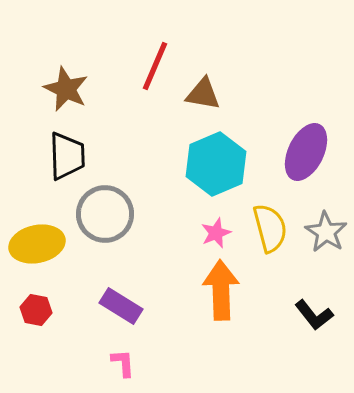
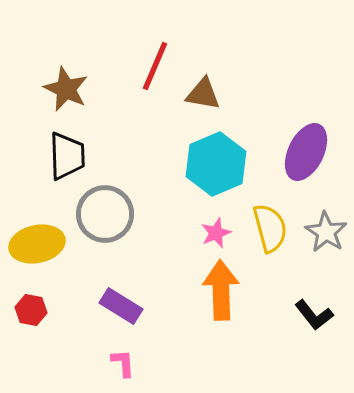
red hexagon: moved 5 px left
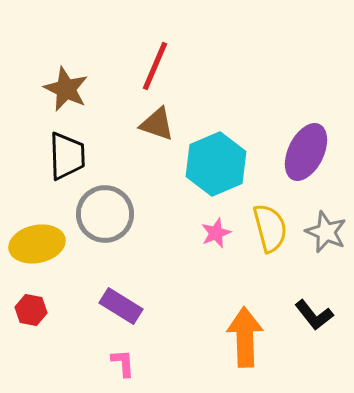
brown triangle: moved 46 px left, 30 px down; rotated 9 degrees clockwise
gray star: rotated 9 degrees counterclockwise
orange arrow: moved 24 px right, 47 px down
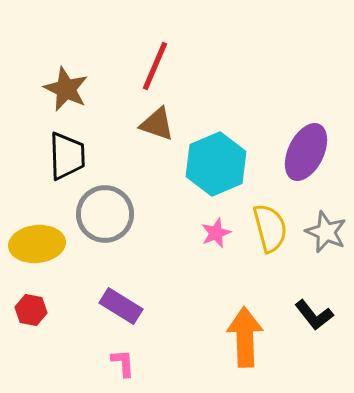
yellow ellipse: rotated 6 degrees clockwise
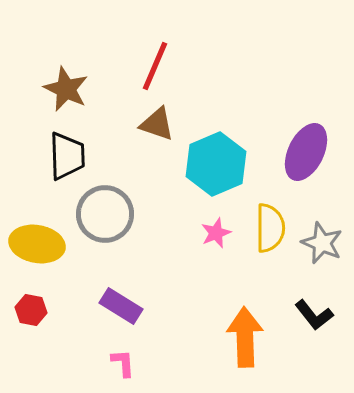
yellow semicircle: rotated 15 degrees clockwise
gray star: moved 4 px left, 11 px down
yellow ellipse: rotated 16 degrees clockwise
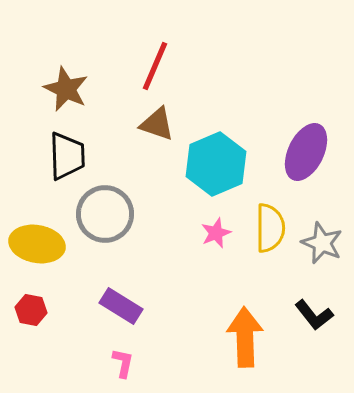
pink L-shape: rotated 16 degrees clockwise
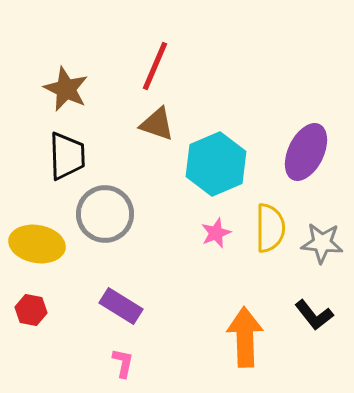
gray star: rotated 18 degrees counterclockwise
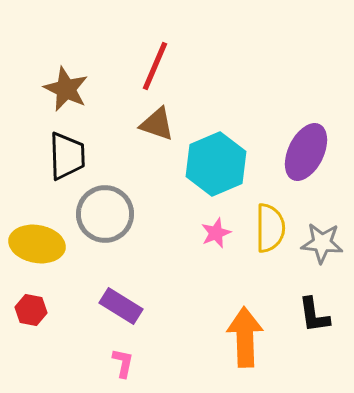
black L-shape: rotated 30 degrees clockwise
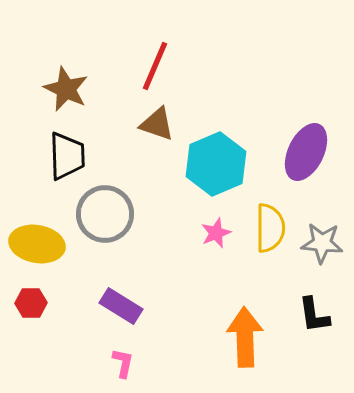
red hexagon: moved 7 px up; rotated 12 degrees counterclockwise
